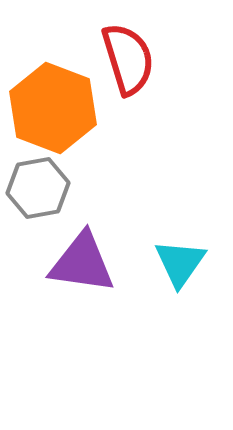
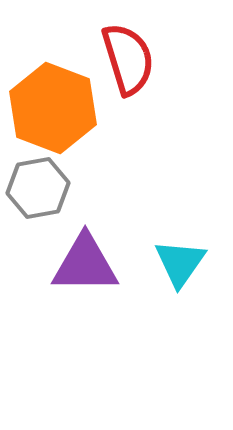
purple triangle: moved 3 px right, 1 px down; rotated 8 degrees counterclockwise
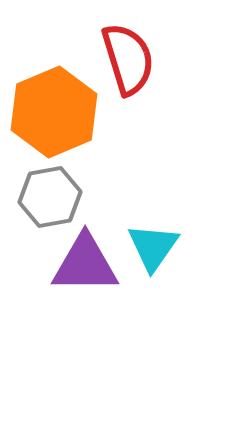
orange hexagon: moved 1 px right, 4 px down; rotated 16 degrees clockwise
gray hexagon: moved 12 px right, 9 px down
cyan triangle: moved 27 px left, 16 px up
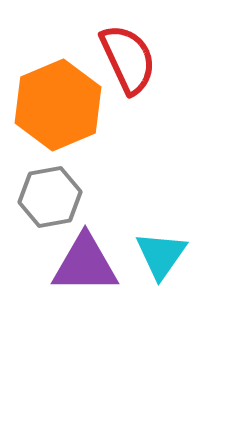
red semicircle: rotated 8 degrees counterclockwise
orange hexagon: moved 4 px right, 7 px up
cyan triangle: moved 8 px right, 8 px down
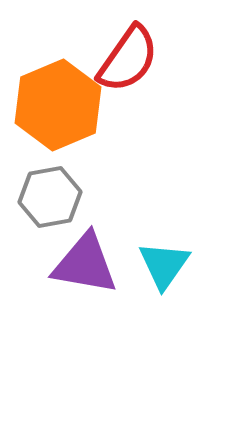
red semicircle: rotated 60 degrees clockwise
cyan triangle: moved 3 px right, 10 px down
purple triangle: rotated 10 degrees clockwise
